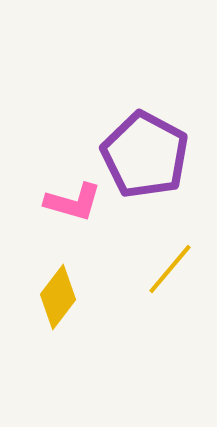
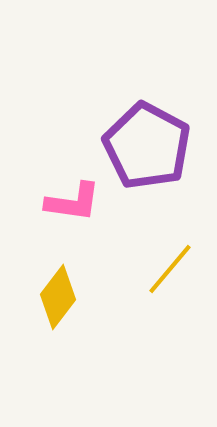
purple pentagon: moved 2 px right, 9 px up
pink L-shape: rotated 8 degrees counterclockwise
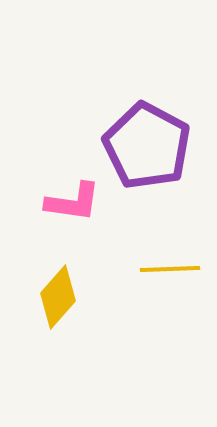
yellow line: rotated 48 degrees clockwise
yellow diamond: rotated 4 degrees clockwise
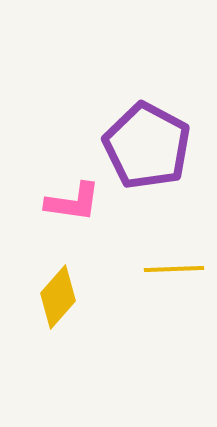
yellow line: moved 4 px right
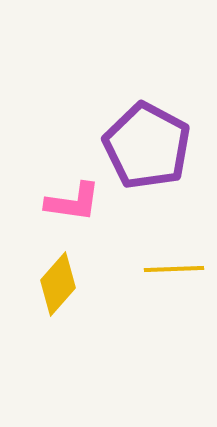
yellow diamond: moved 13 px up
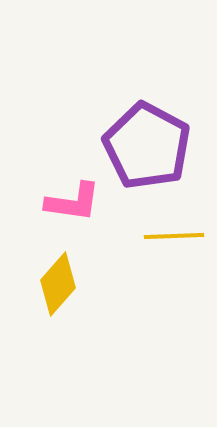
yellow line: moved 33 px up
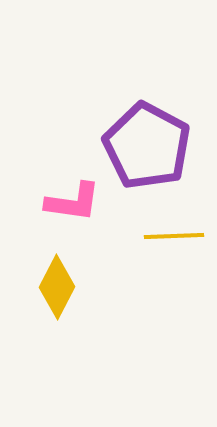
yellow diamond: moved 1 px left, 3 px down; rotated 14 degrees counterclockwise
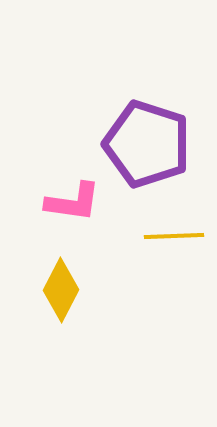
purple pentagon: moved 2 px up; rotated 10 degrees counterclockwise
yellow diamond: moved 4 px right, 3 px down
